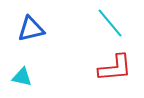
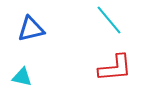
cyan line: moved 1 px left, 3 px up
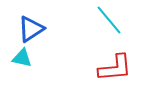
blue triangle: rotated 20 degrees counterclockwise
cyan triangle: moved 19 px up
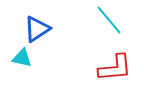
blue triangle: moved 6 px right
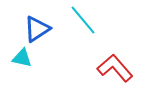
cyan line: moved 26 px left
red L-shape: rotated 126 degrees counterclockwise
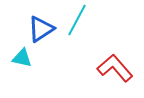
cyan line: moved 6 px left; rotated 68 degrees clockwise
blue triangle: moved 4 px right
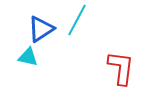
cyan triangle: moved 6 px right, 1 px up
red L-shape: moved 6 px right; rotated 48 degrees clockwise
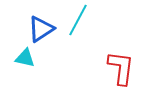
cyan line: moved 1 px right
cyan triangle: moved 3 px left, 1 px down
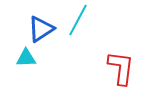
cyan triangle: moved 1 px right; rotated 15 degrees counterclockwise
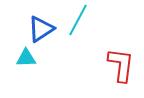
red L-shape: moved 3 px up
